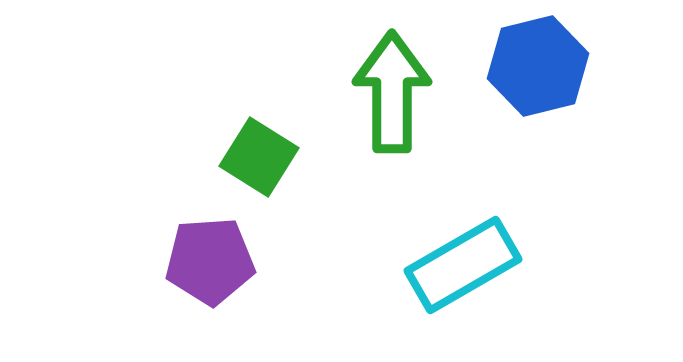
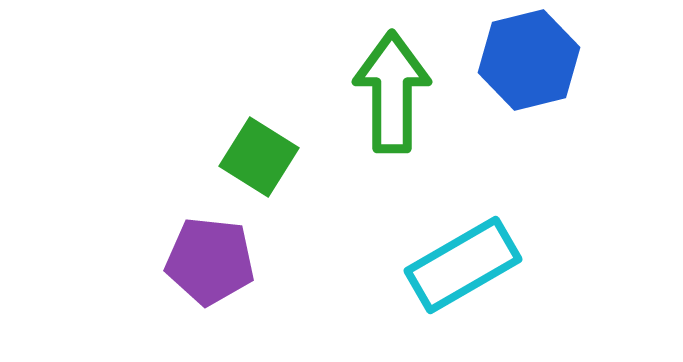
blue hexagon: moved 9 px left, 6 px up
purple pentagon: rotated 10 degrees clockwise
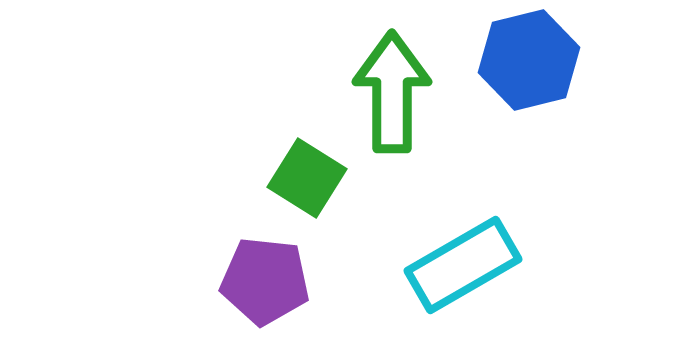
green square: moved 48 px right, 21 px down
purple pentagon: moved 55 px right, 20 px down
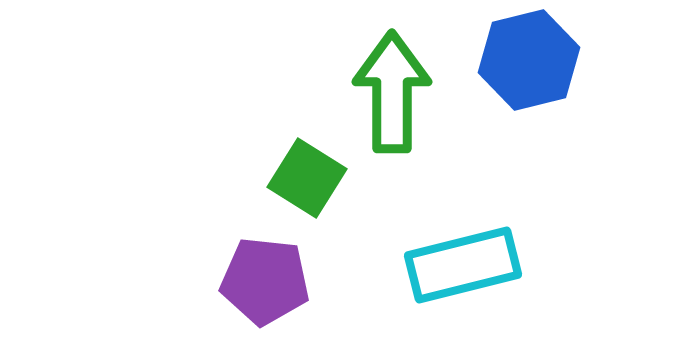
cyan rectangle: rotated 16 degrees clockwise
